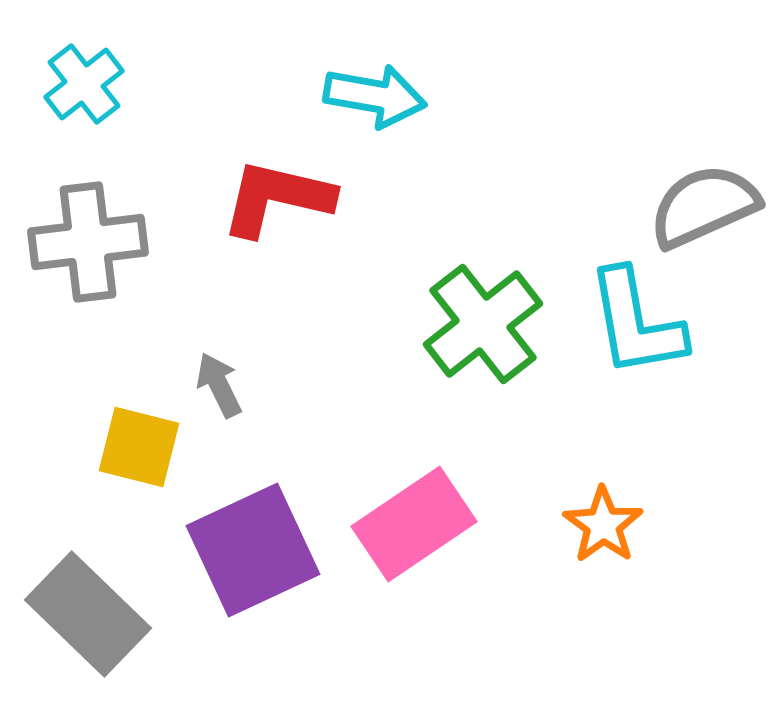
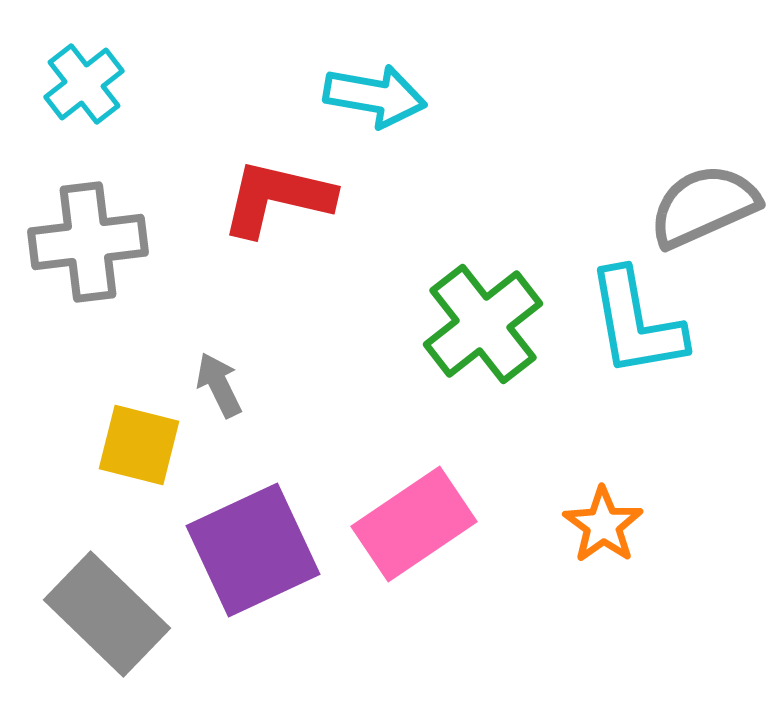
yellow square: moved 2 px up
gray rectangle: moved 19 px right
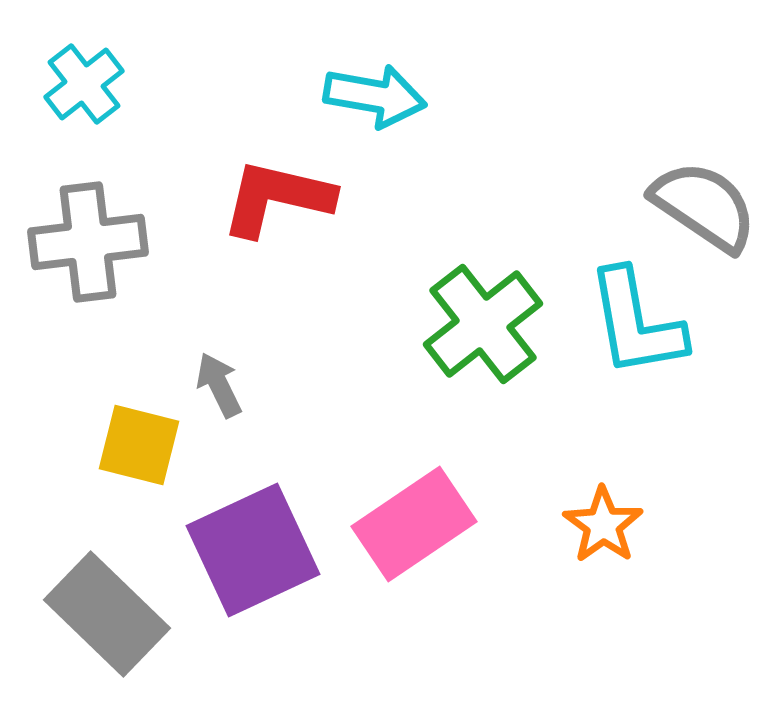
gray semicircle: rotated 58 degrees clockwise
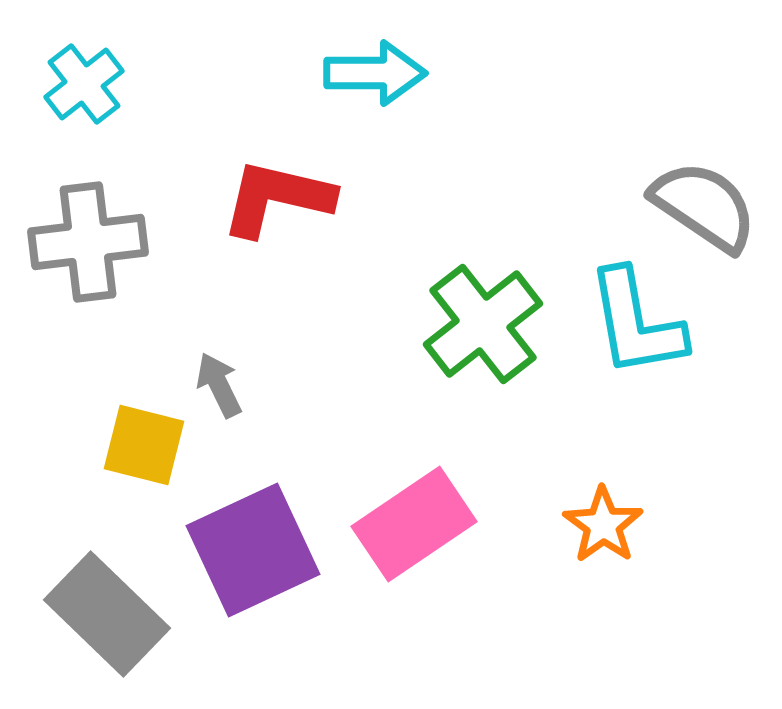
cyan arrow: moved 23 px up; rotated 10 degrees counterclockwise
yellow square: moved 5 px right
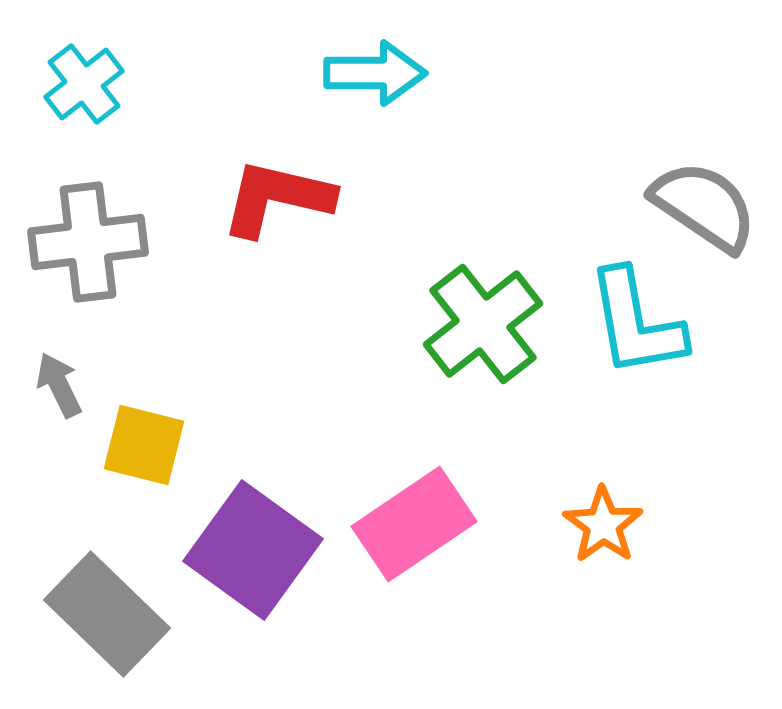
gray arrow: moved 160 px left
purple square: rotated 29 degrees counterclockwise
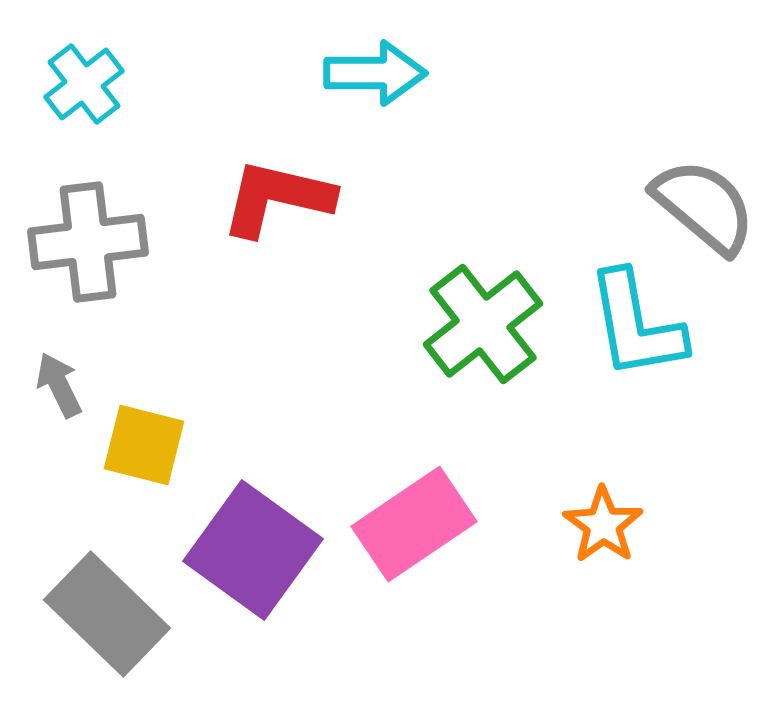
gray semicircle: rotated 6 degrees clockwise
cyan L-shape: moved 2 px down
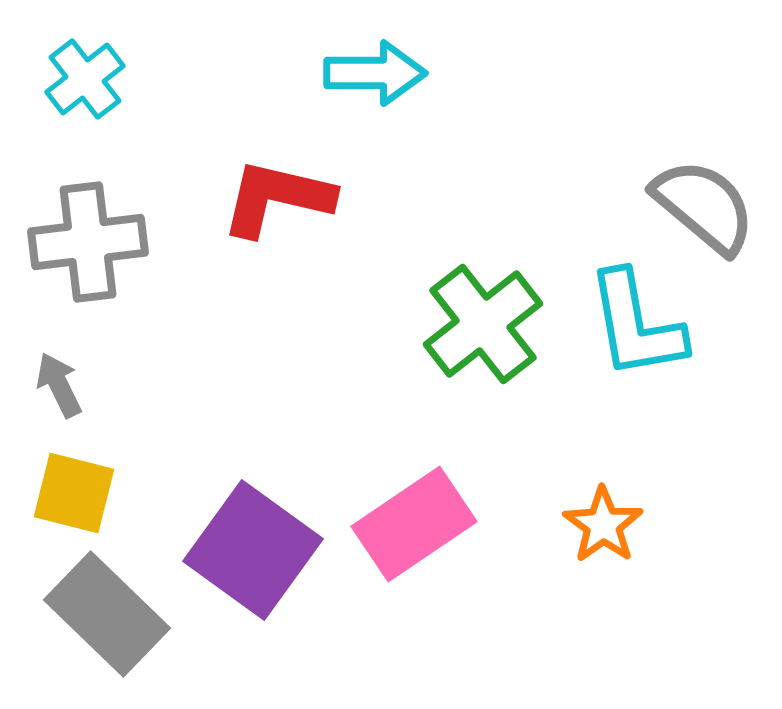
cyan cross: moved 1 px right, 5 px up
yellow square: moved 70 px left, 48 px down
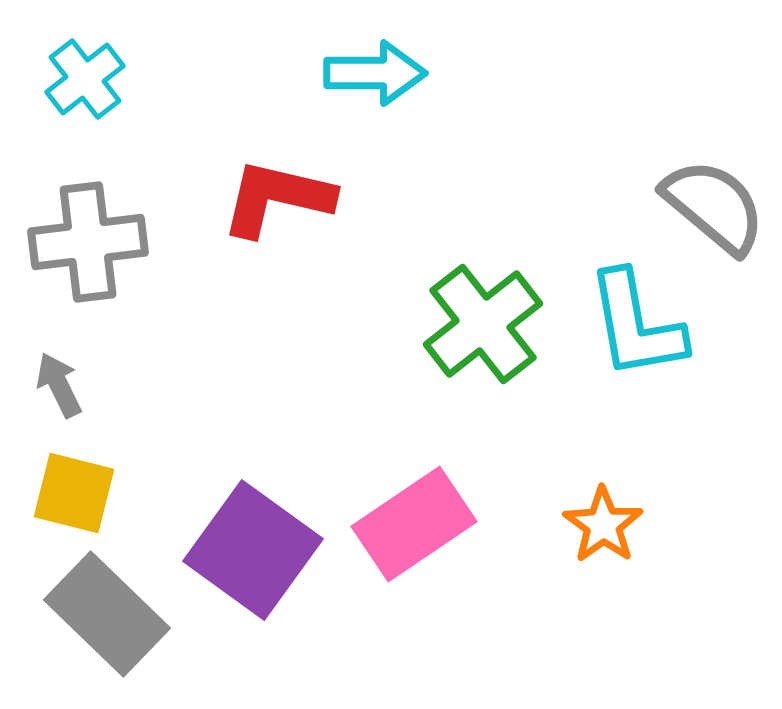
gray semicircle: moved 10 px right
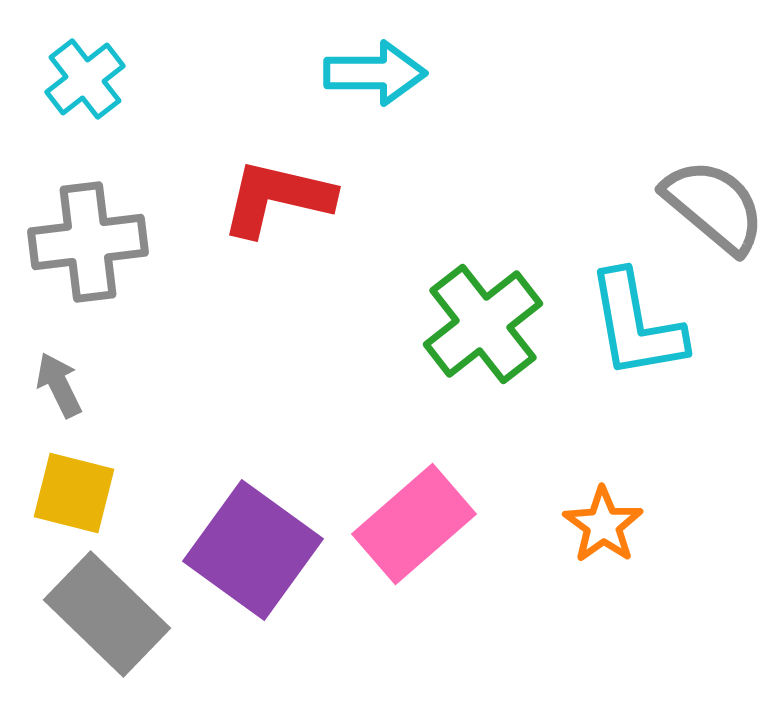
pink rectangle: rotated 7 degrees counterclockwise
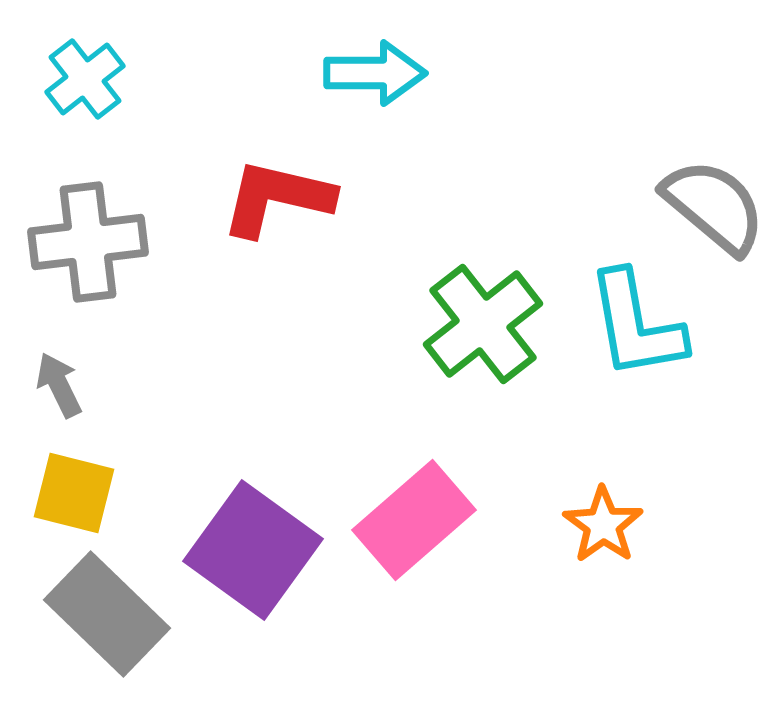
pink rectangle: moved 4 px up
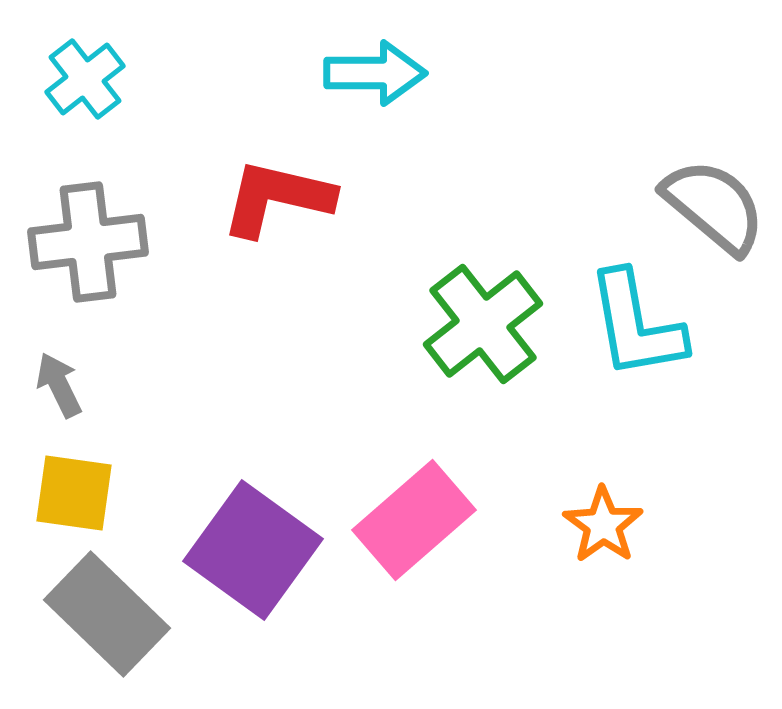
yellow square: rotated 6 degrees counterclockwise
